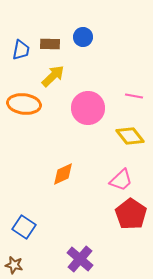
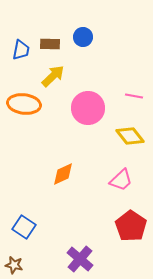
red pentagon: moved 12 px down
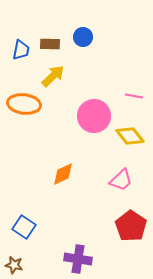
pink circle: moved 6 px right, 8 px down
purple cross: moved 2 px left; rotated 32 degrees counterclockwise
